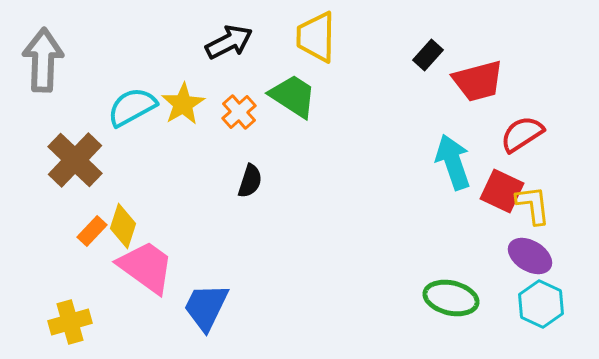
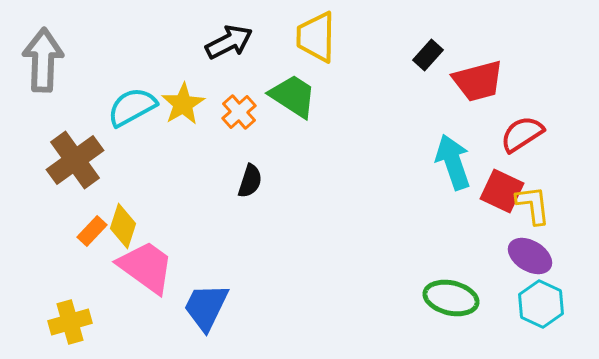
brown cross: rotated 10 degrees clockwise
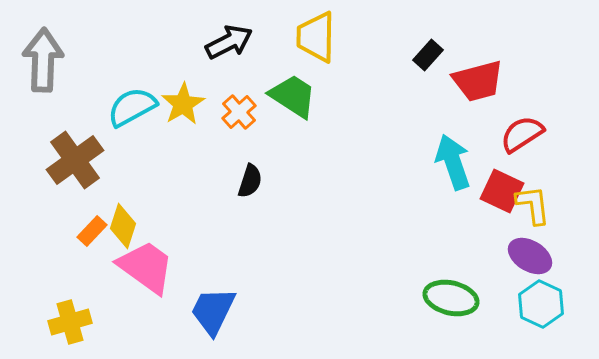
blue trapezoid: moved 7 px right, 4 px down
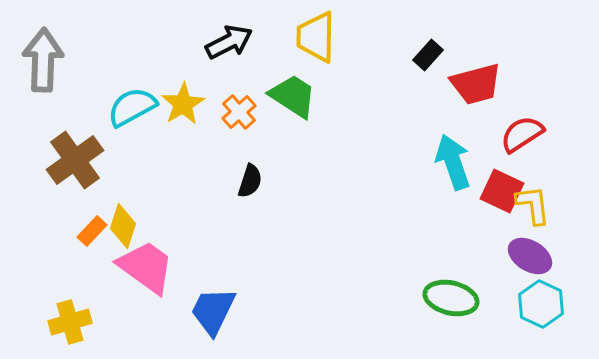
red trapezoid: moved 2 px left, 3 px down
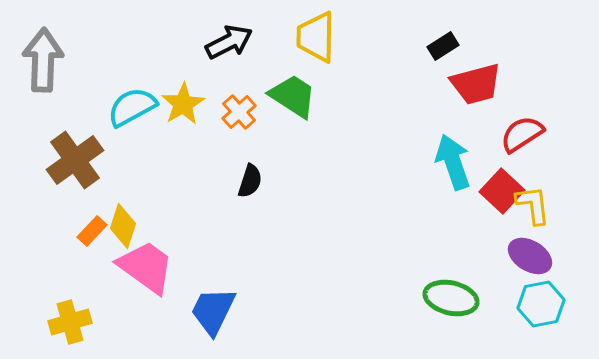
black rectangle: moved 15 px right, 9 px up; rotated 16 degrees clockwise
red square: rotated 18 degrees clockwise
cyan hexagon: rotated 24 degrees clockwise
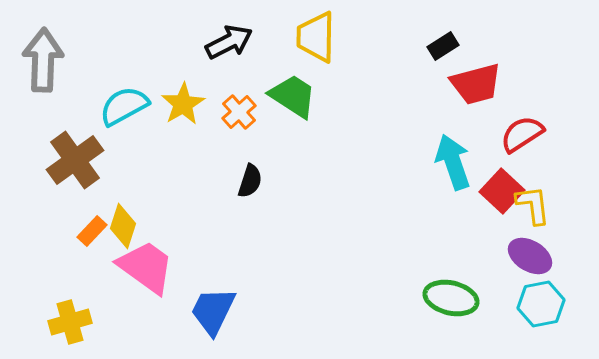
cyan semicircle: moved 8 px left, 1 px up
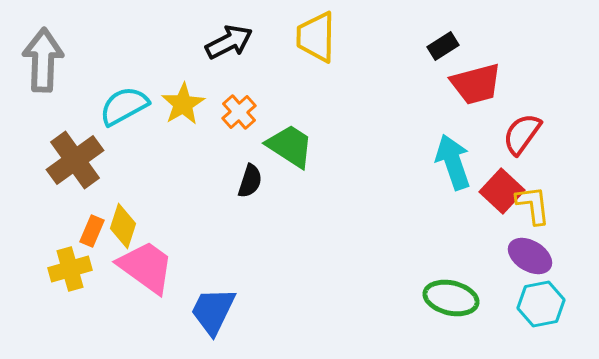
green trapezoid: moved 3 px left, 50 px down
red semicircle: rotated 21 degrees counterclockwise
orange rectangle: rotated 20 degrees counterclockwise
yellow cross: moved 53 px up
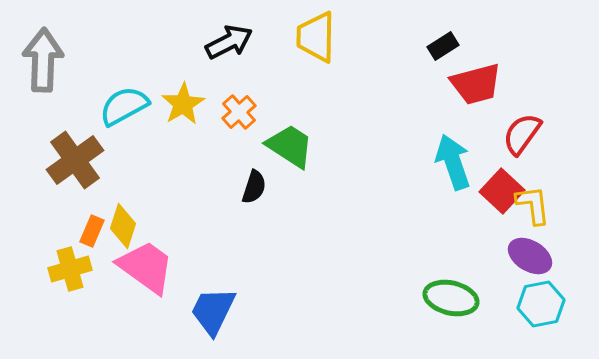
black semicircle: moved 4 px right, 6 px down
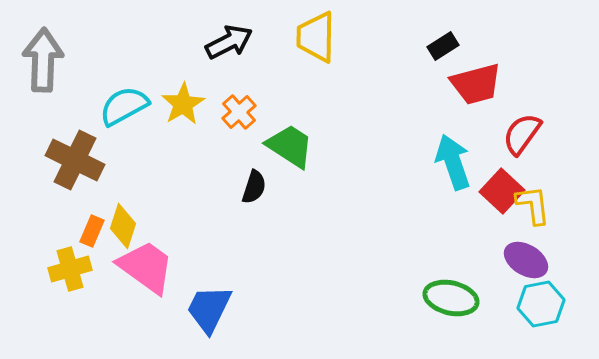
brown cross: rotated 28 degrees counterclockwise
purple ellipse: moved 4 px left, 4 px down
blue trapezoid: moved 4 px left, 2 px up
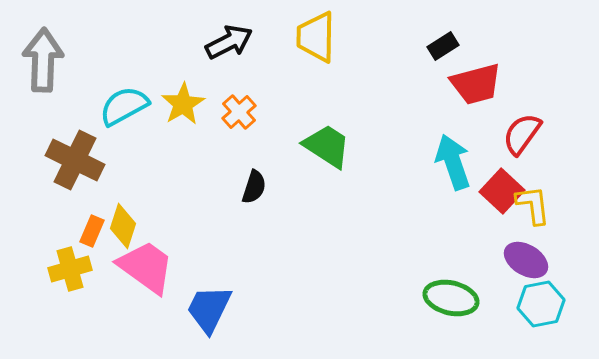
green trapezoid: moved 37 px right
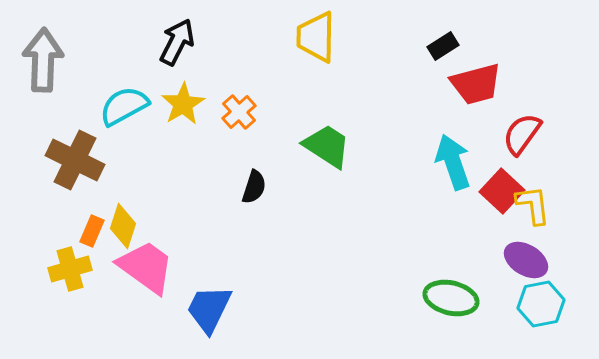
black arrow: moved 52 px left; rotated 36 degrees counterclockwise
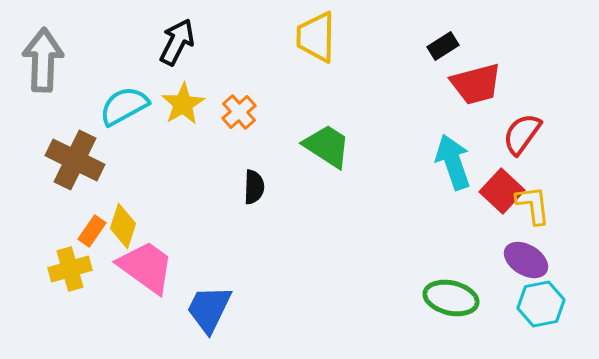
black semicircle: rotated 16 degrees counterclockwise
orange rectangle: rotated 12 degrees clockwise
